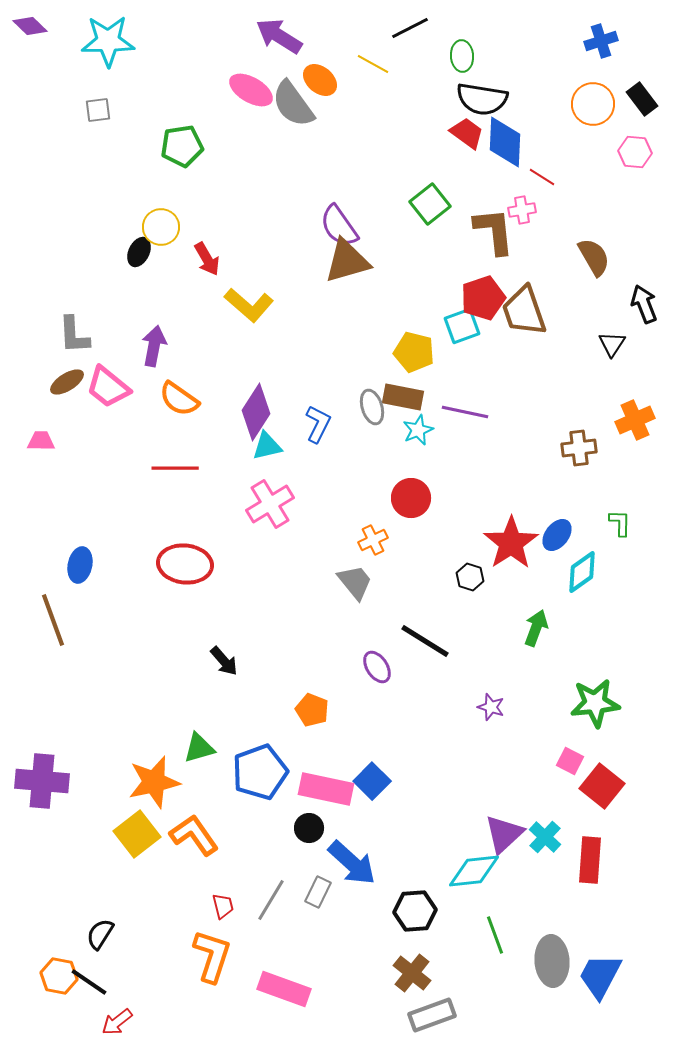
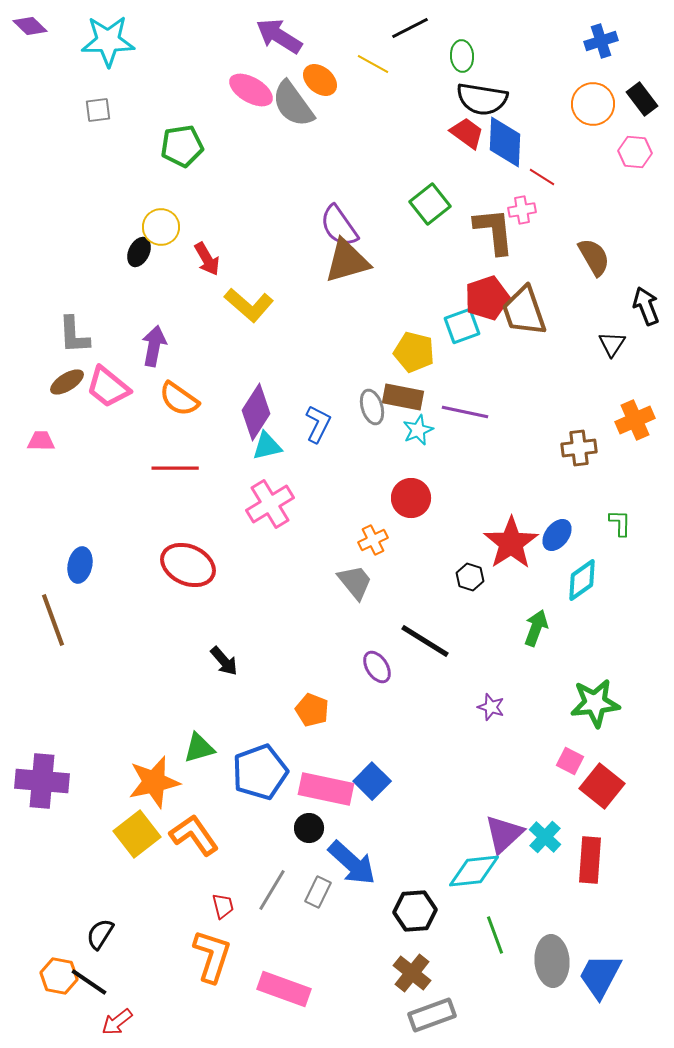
red pentagon at (483, 298): moved 4 px right
black arrow at (644, 304): moved 2 px right, 2 px down
red ellipse at (185, 564): moved 3 px right, 1 px down; rotated 18 degrees clockwise
cyan diamond at (582, 572): moved 8 px down
gray line at (271, 900): moved 1 px right, 10 px up
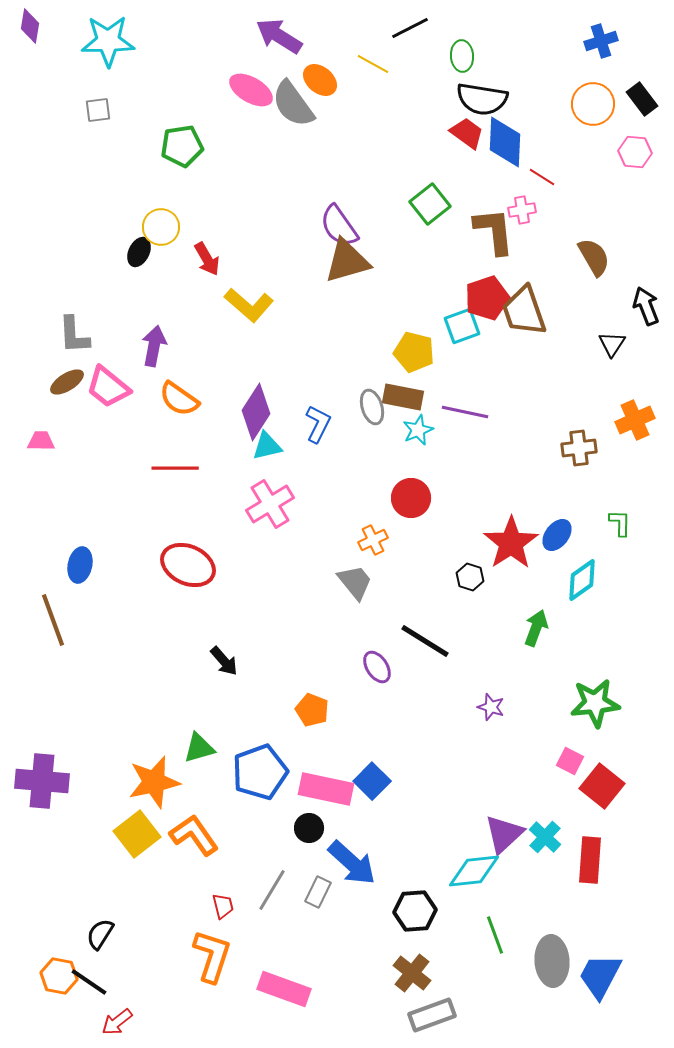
purple diamond at (30, 26): rotated 56 degrees clockwise
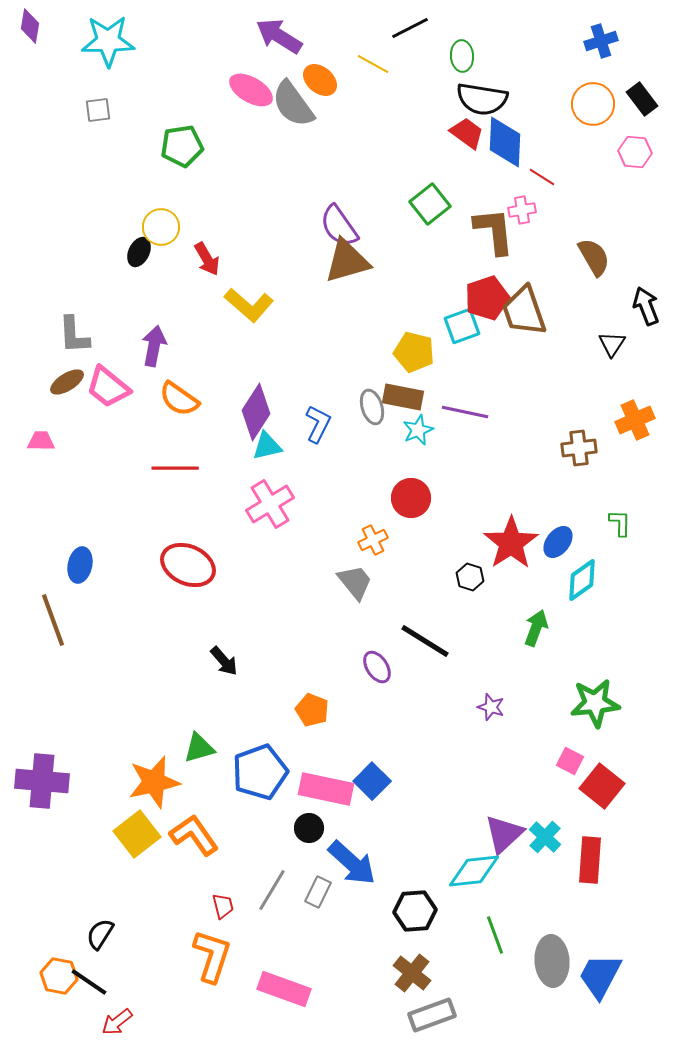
blue ellipse at (557, 535): moved 1 px right, 7 px down
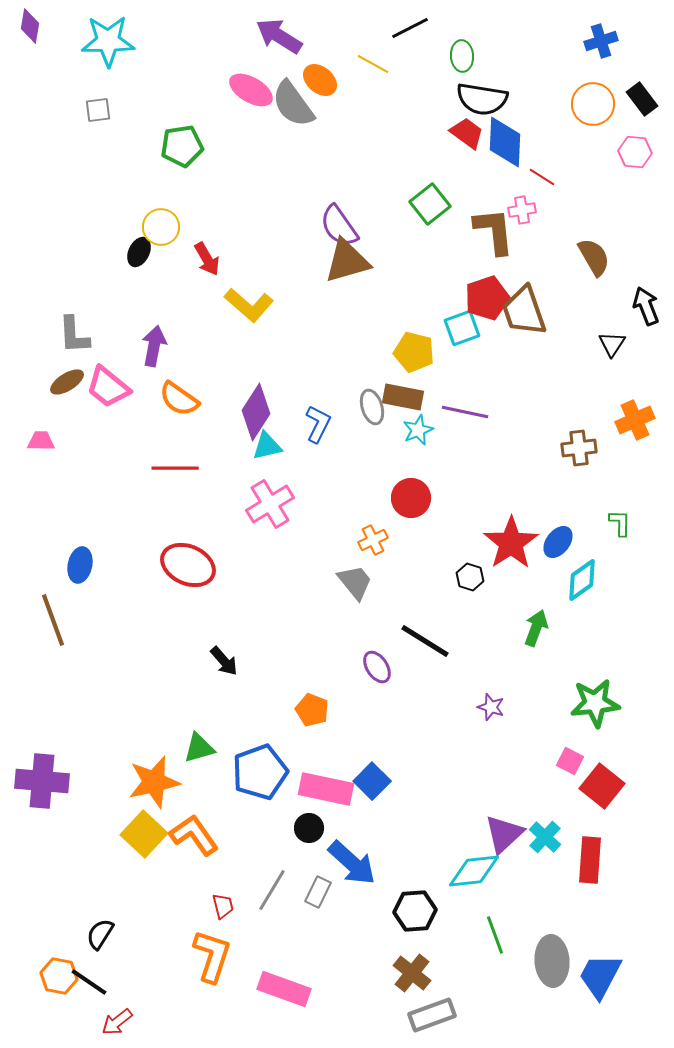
cyan square at (462, 326): moved 2 px down
yellow square at (137, 834): moved 7 px right; rotated 9 degrees counterclockwise
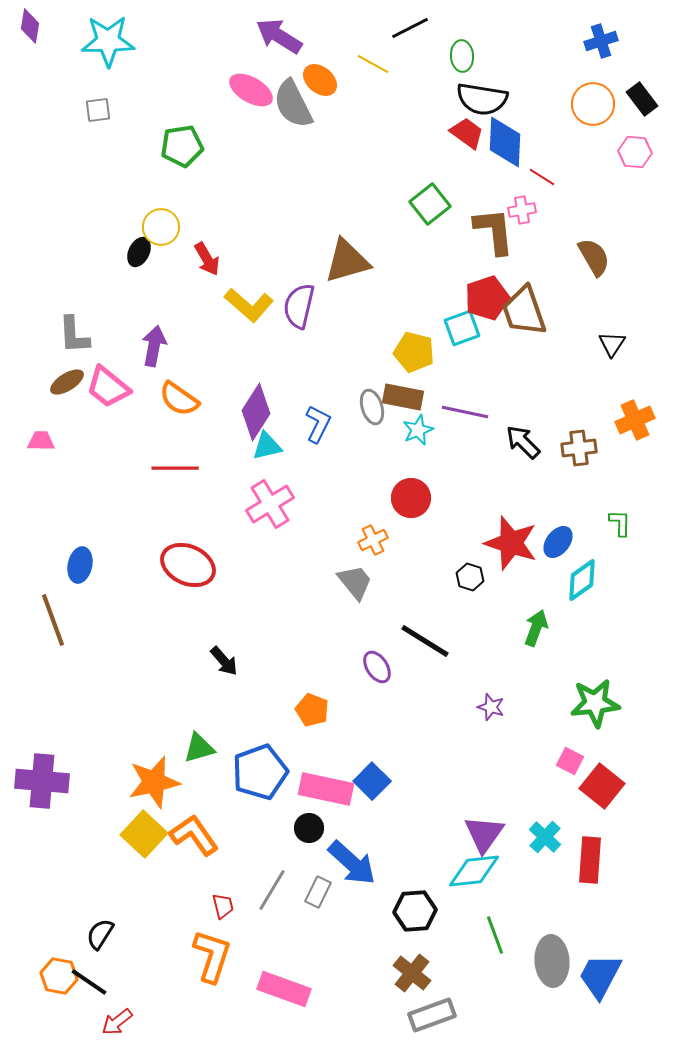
gray semicircle at (293, 104): rotated 9 degrees clockwise
purple semicircle at (339, 226): moved 40 px left, 80 px down; rotated 48 degrees clockwise
black arrow at (646, 306): moved 123 px left, 136 px down; rotated 24 degrees counterclockwise
red star at (511, 543): rotated 20 degrees counterclockwise
purple triangle at (504, 834): moved 20 px left; rotated 12 degrees counterclockwise
